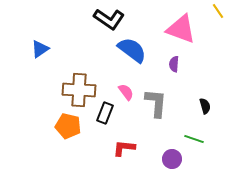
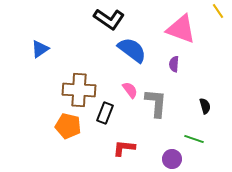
pink semicircle: moved 4 px right, 2 px up
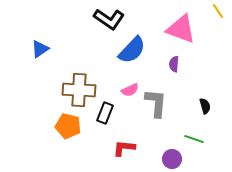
blue semicircle: rotated 96 degrees clockwise
pink semicircle: rotated 102 degrees clockwise
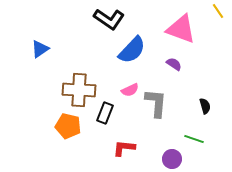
purple semicircle: rotated 119 degrees clockwise
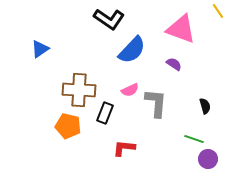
purple circle: moved 36 px right
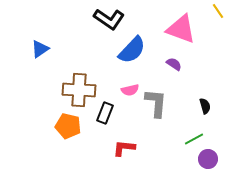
pink semicircle: rotated 12 degrees clockwise
green line: rotated 48 degrees counterclockwise
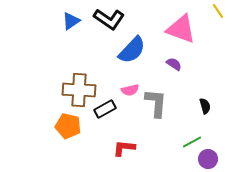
blue triangle: moved 31 px right, 28 px up
black rectangle: moved 4 px up; rotated 40 degrees clockwise
green line: moved 2 px left, 3 px down
